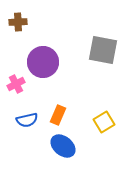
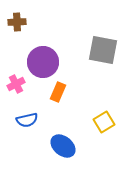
brown cross: moved 1 px left
orange rectangle: moved 23 px up
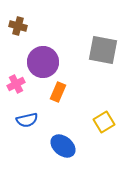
brown cross: moved 1 px right, 4 px down; rotated 18 degrees clockwise
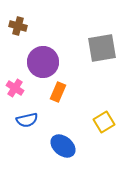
gray square: moved 1 px left, 2 px up; rotated 20 degrees counterclockwise
pink cross: moved 1 px left, 4 px down; rotated 30 degrees counterclockwise
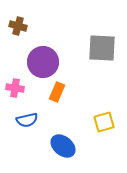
gray square: rotated 12 degrees clockwise
pink cross: rotated 24 degrees counterclockwise
orange rectangle: moved 1 px left
yellow square: rotated 15 degrees clockwise
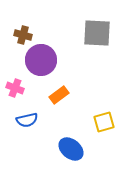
brown cross: moved 5 px right, 9 px down
gray square: moved 5 px left, 15 px up
purple circle: moved 2 px left, 2 px up
pink cross: rotated 12 degrees clockwise
orange rectangle: moved 2 px right, 3 px down; rotated 30 degrees clockwise
blue ellipse: moved 8 px right, 3 px down
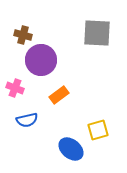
yellow square: moved 6 px left, 8 px down
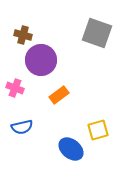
gray square: rotated 16 degrees clockwise
blue semicircle: moved 5 px left, 7 px down
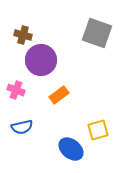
pink cross: moved 1 px right, 2 px down
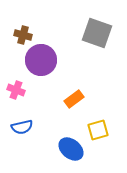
orange rectangle: moved 15 px right, 4 px down
